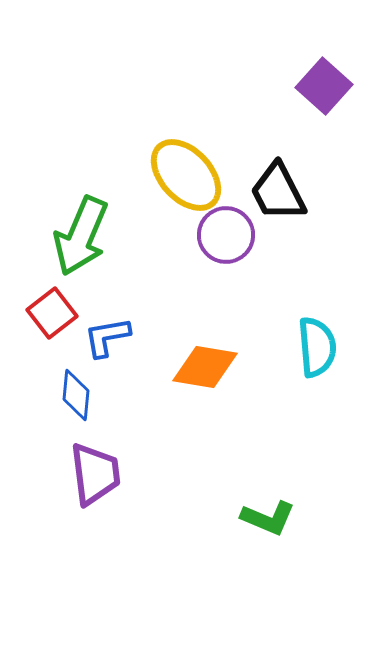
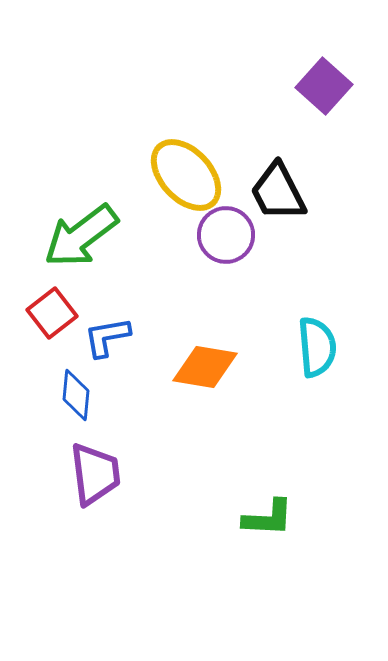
green arrow: rotated 30 degrees clockwise
green L-shape: rotated 20 degrees counterclockwise
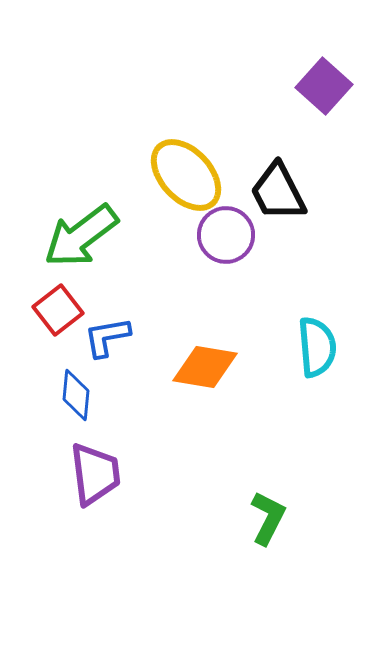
red square: moved 6 px right, 3 px up
green L-shape: rotated 66 degrees counterclockwise
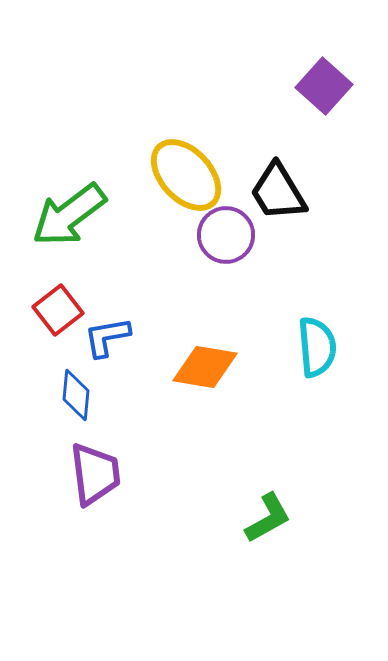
black trapezoid: rotated 4 degrees counterclockwise
green arrow: moved 12 px left, 21 px up
green L-shape: rotated 34 degrees clockwise
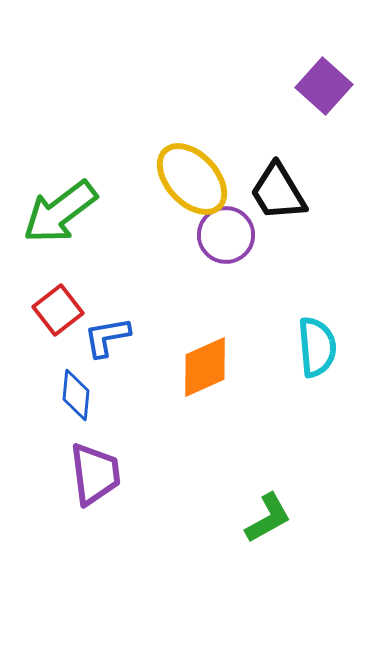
yellow ellipse: moved 6 px right, 4 px down
green arrow: moved 9 px left, 3 px up
orange diamond: rotated 34 degrees counterclockwise
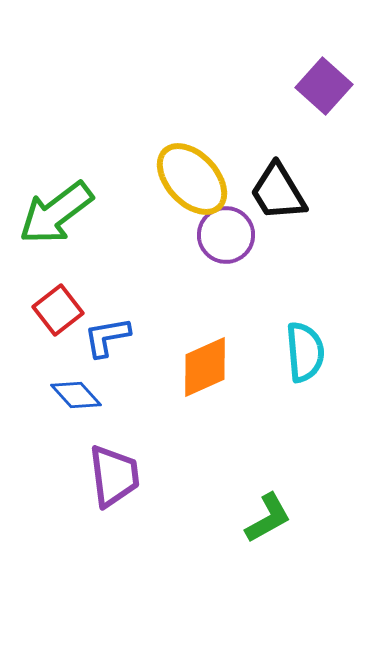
green arrow: moved 4 px left, 1 px down
cyan semicircle: moved 12 px left, 5 px down
blue diamond: rotated 48 degrees counterclockwise
purple trapezoid: moved 19 px right, 2 px down
